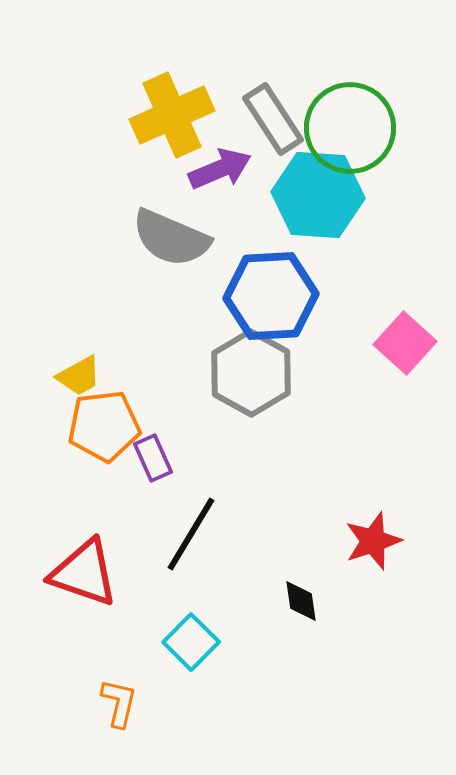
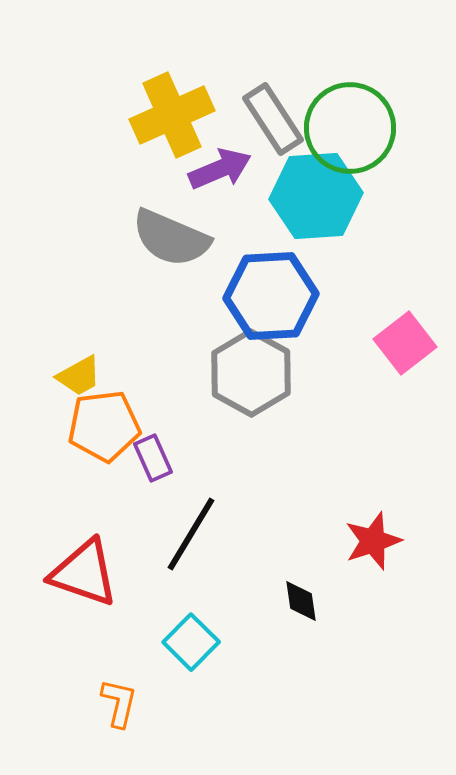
cyan hexagon: moved 2 px left, 1 px down; rotated 8 degrees counterclockwise
pink square: rotated 10 degrees clockwise
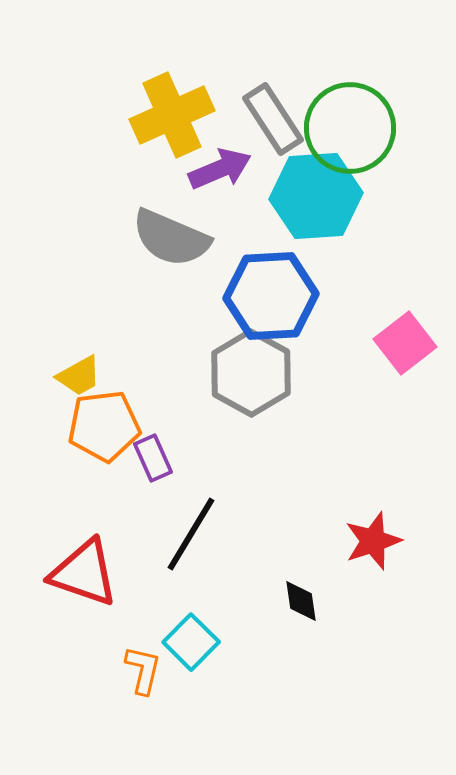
orange L-shape: moved 24 px right, 33 px up
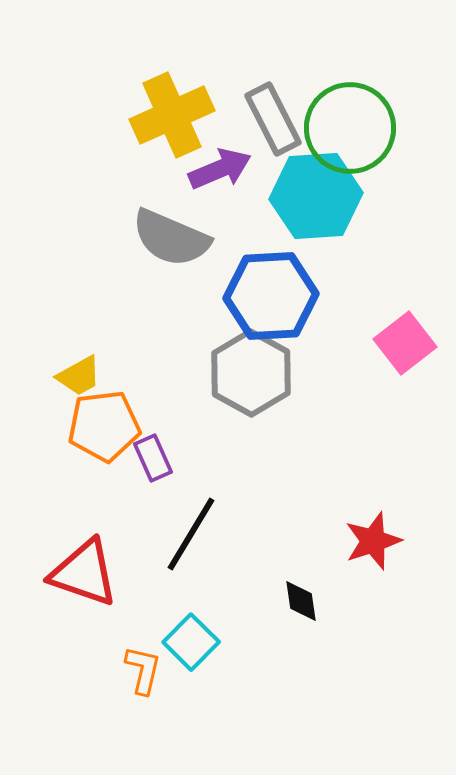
gray rectangle: rotated 6 degrees clockwise
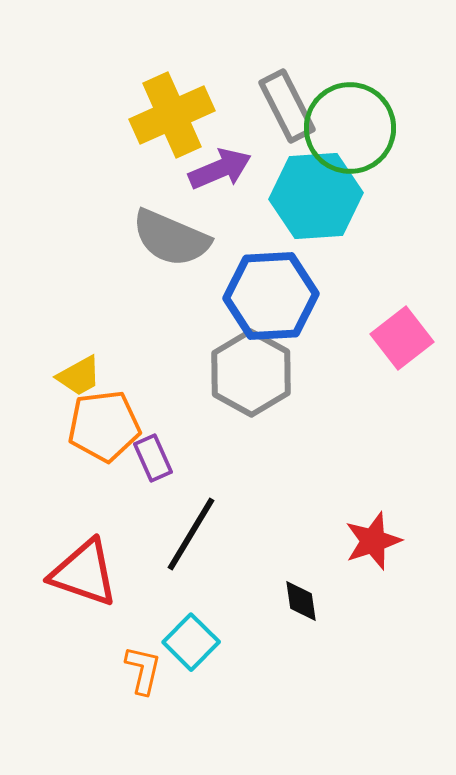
gray rectangle: moved 14 px right, 13 px up
pink square: moved 3 px left, 5 px up
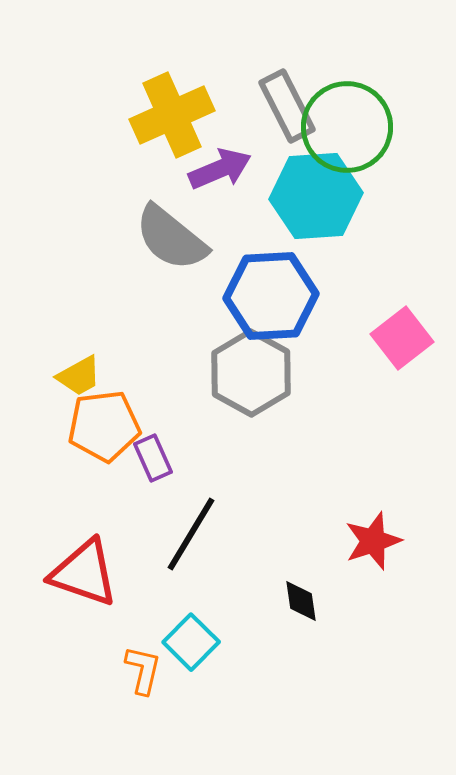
green circle: moved 3 px left, 1 px up
gray semicircle: rotated 16 degrees clockwise
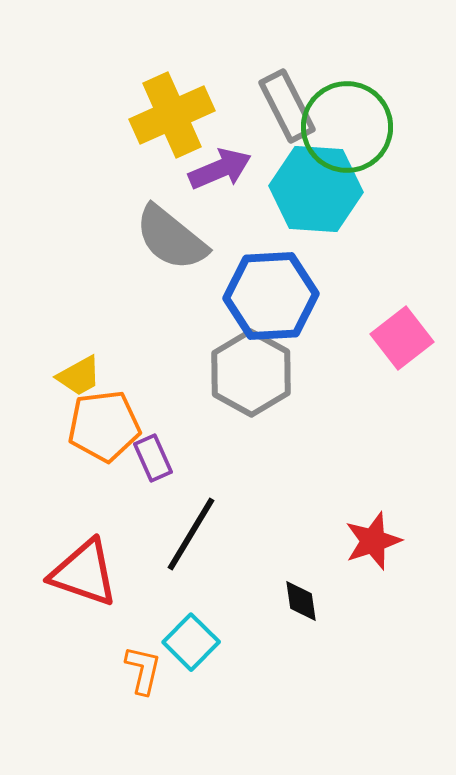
cyan hexagon: moved 7 px up; rotated 8 degrees clockwise
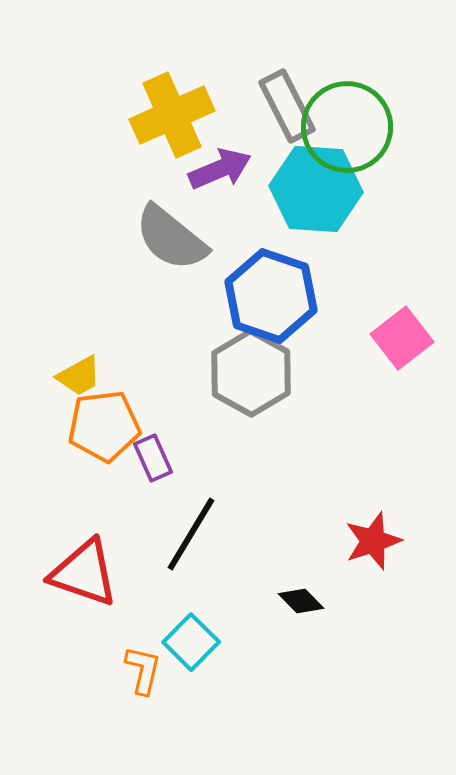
blue hexagon: rotated 22 degrees clockwise
black diamond: rotated 36 degrees counterclockwise
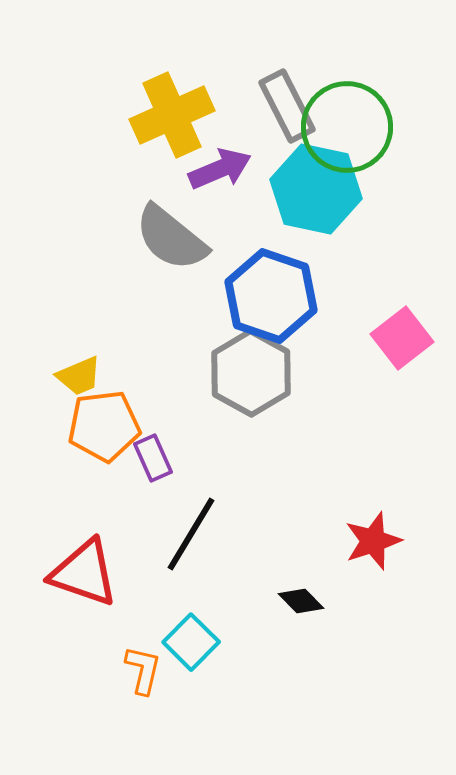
cyan hexagon: rotated 8 degrees clockwise
yellow trapezoid: rotated 6 degrees clockwise
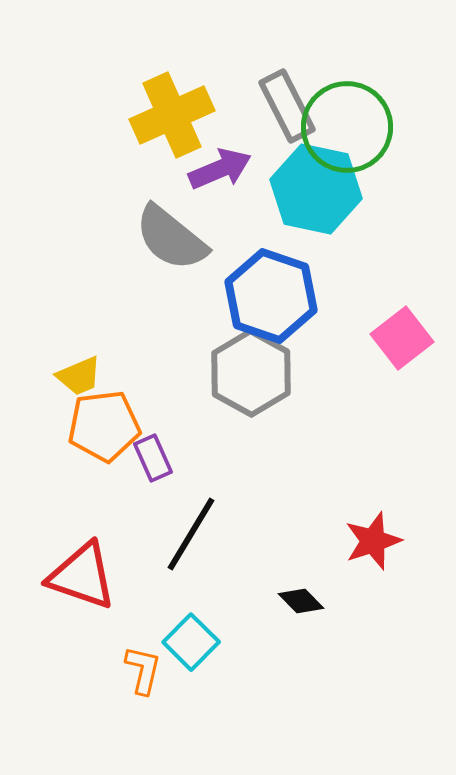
red triangle: moved 2 px left, 3 px down
